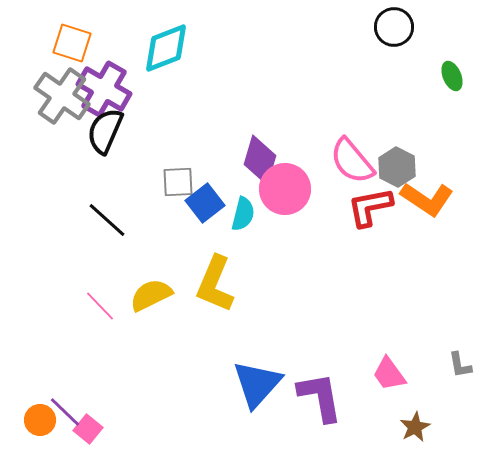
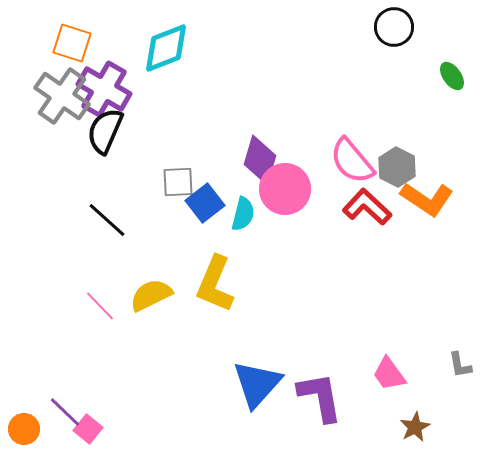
green ellipse: rotated 12 degrees counterclockwise
red L-shape: moved 3 px left; rotated 54 degrees clockwise
orange circle: moved 16 px left, 9 px down
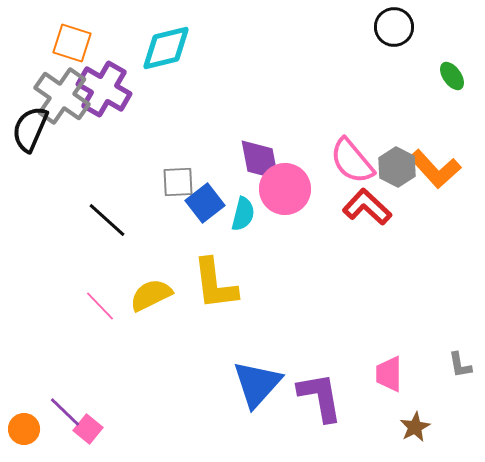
cyan diamond: rotated 8 degrees clockwise
black semicircle: moved 75 px left, 2 px up
purple diamond: rotated 27 degrees counterclockwise
orange L-shape: moved 8 px right, 30 px up; rotated 14 degrees clockwise
yellow L-shape: rotated 30 degrees counterclockwise
pink trapezoid: rotated 36 degrees clockwise
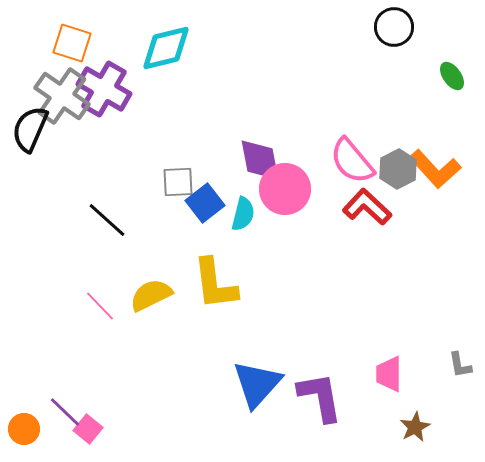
gray hexagon: moved 1 px right, 2 px down; rotated 6 degrees clockwise
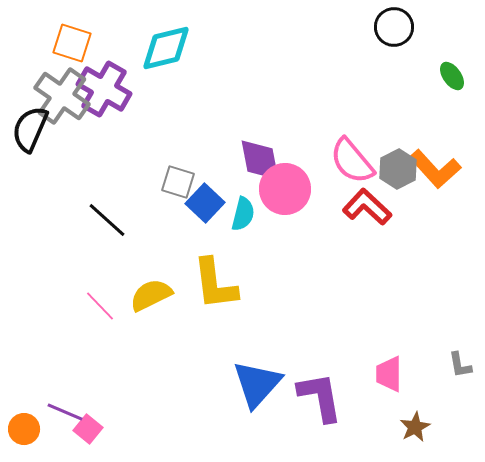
gray square: rotated 20 degrees clockwise
blue square: rotated 9 degrees counterclockwise
purple line: rotated 21 degrees counterclockwise
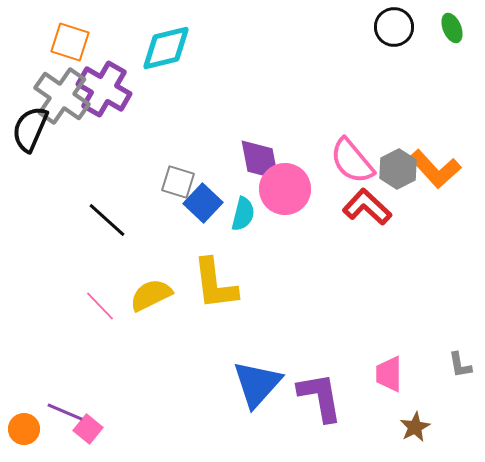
orange square: moved 2 px left, 1 px up
green ellipse: moved 48 px up; rotated 12 degrees clockwise
blue square: moved 2 px left
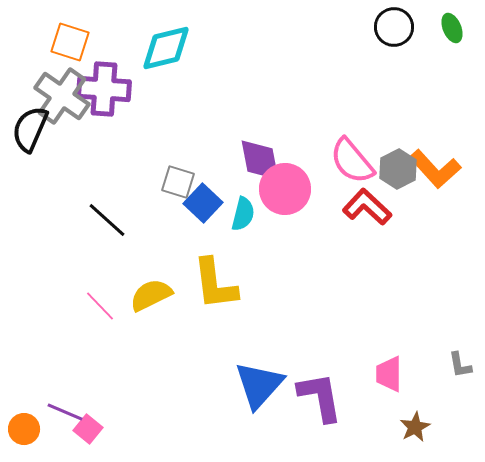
purple cross: rotated 26 degrees counterclockwise
blue triangle: moved 2 px right, 1 px down
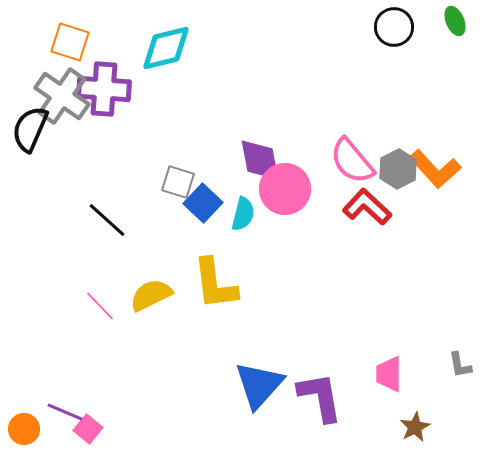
green ellipse: moved 3 px right, 7 px up
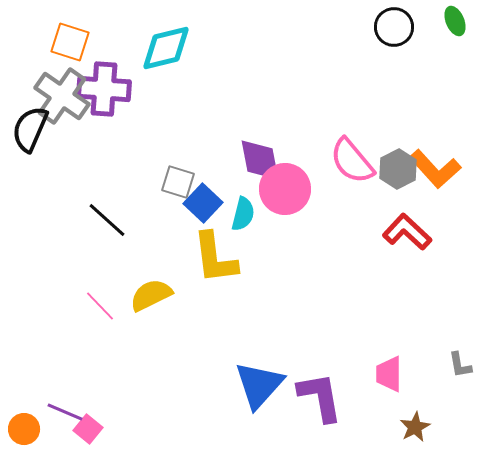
red L-shape: moved 40 px right, 25 px down
yellow L-shape: moved 26 px up
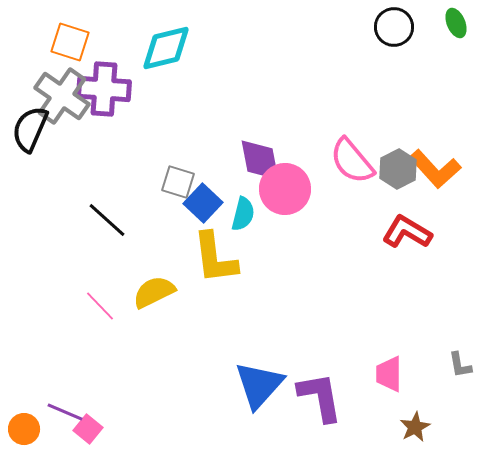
green ellipse: moved 1 px right, 2 px down
red L-shape: rotated 12 degrees counterclockwise
yellow semicircle: moved 3 px right, 3 px up
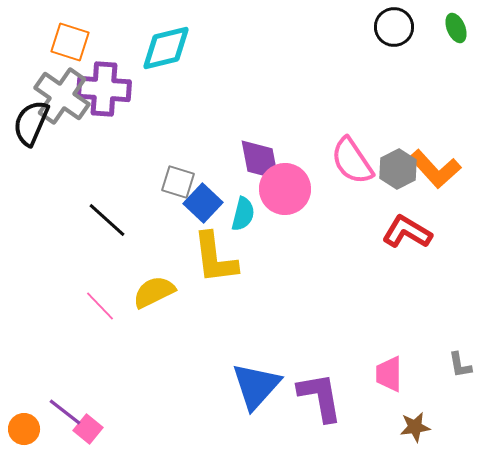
green ellipse: moved 5 px down
black semicircle: moved 1 px right, 6 px up
pink semicircle: rotated 6 degrees clockwise
blue triangle: moved 3 px left, 1 px down
purple line: rotated 15 degrees clockwise
brown star: rotated 20 degrees clockwise
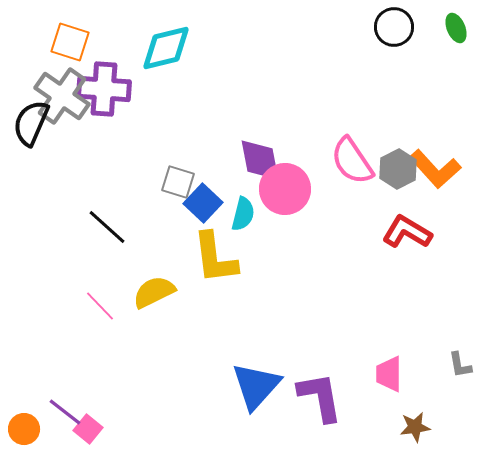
black line: moved 7 px down
